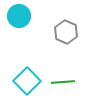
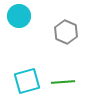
cyan square: rotated 28 degrees clockwise
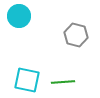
gray hexagon: moved 10 px right, 3 px down; rotated 10 degrees counterclockwise
cyan square: moved 1 px up; rotated 28 degrees clockwise
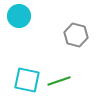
green line: moved 4 px left, 1 px up; rotated 15 degrees counterclockwise
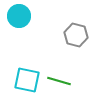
green line: rotated 35 degrees clockwise
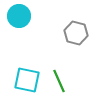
gray hexagon: moved 2 px up
green line: rotated 50 degrees clockwise
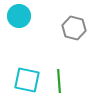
gray hexagon: moved 2 px left, 5 px up
green line: rotated 20 degrees clockwise
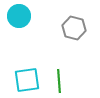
cyan square: rotated 20 degrees counterclockwise
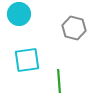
cyan circle: moved 2 px up
cyan square: moved 20 px up
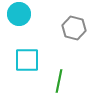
cyan square: rotated 8 degrees clockwise
green line: rotated 15 degrees clockwise
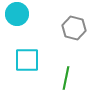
cyan circle: moved 2 px left
green line: moved 7 px right, 3 px up
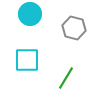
cyan circle: moved 13 px right
green line: rotated 20 degrees clockwise
